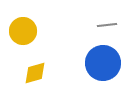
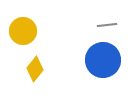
blue circle: moved 3 px up
yellow diamond: moved 4 px up; rotated 35 degrees counterclockwise
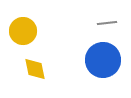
gray line: moved 2 px up
yellow diamond: rotated 50 degrees counterclockwise
